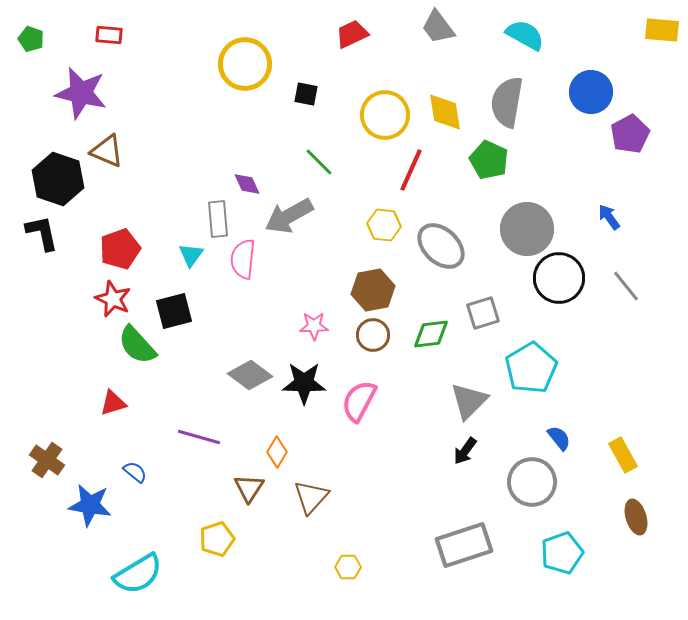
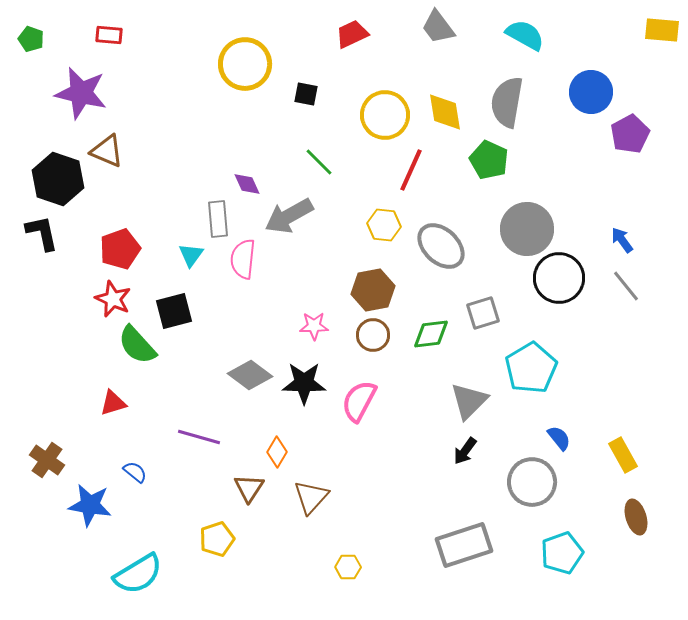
blue arrow at (609, 217): moved 13 px right, 23 px down
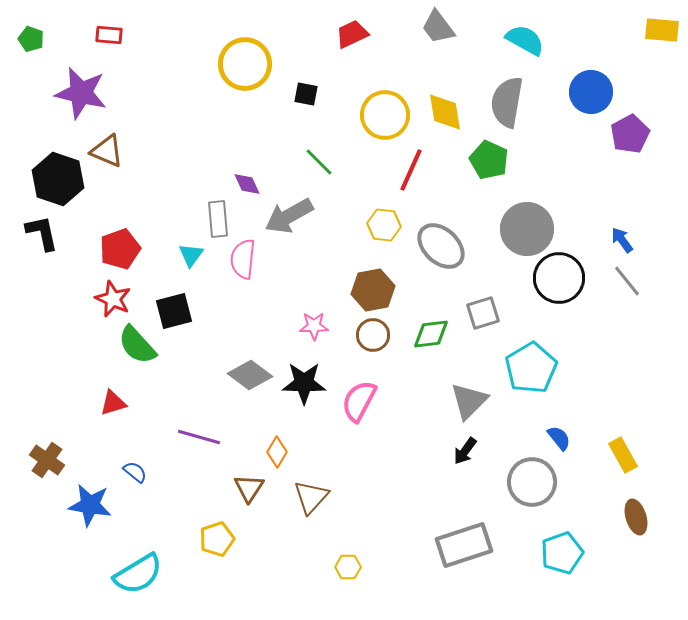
cyan semicircle at (525, 35): moved 5 px down
gray line at (626, 286): moved 1 px right, 5 px up
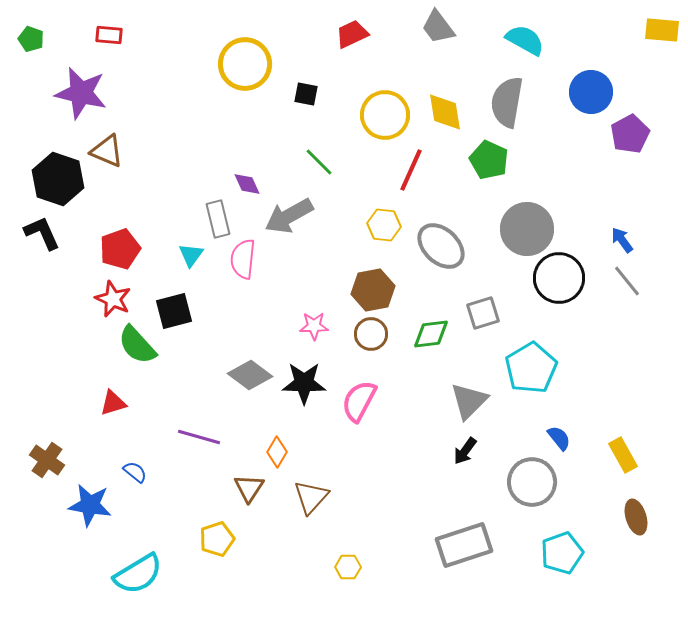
gray rectangle at (218, 219): rotated 9 degrees counterclockwise
black L-shape at (42, 233): rotated 12 degrees counterclockwise
brown circle at (373, 335): moved 2 px left, 1 px up
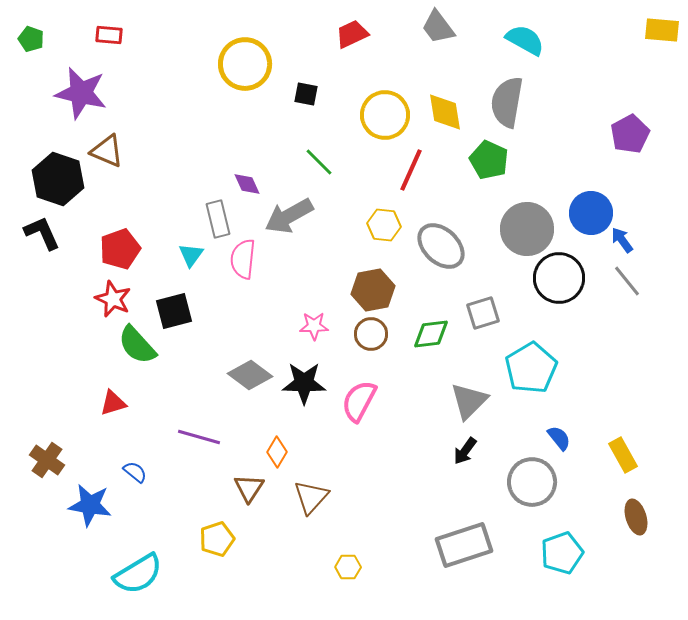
blue circle at (591, 92): moved 121 px down
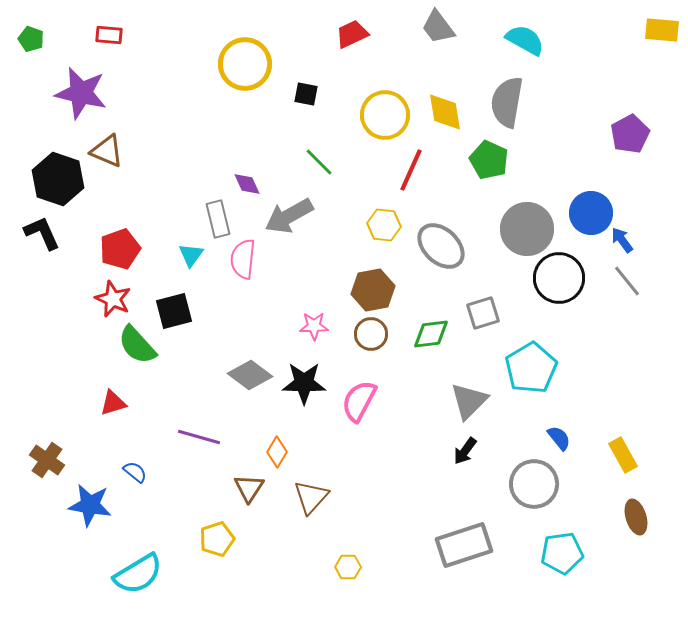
gray circle at (532, 482): moved 2 px right, 2 px down
cyan pentagon at (562, 553): rotated 12 degrees clockwise
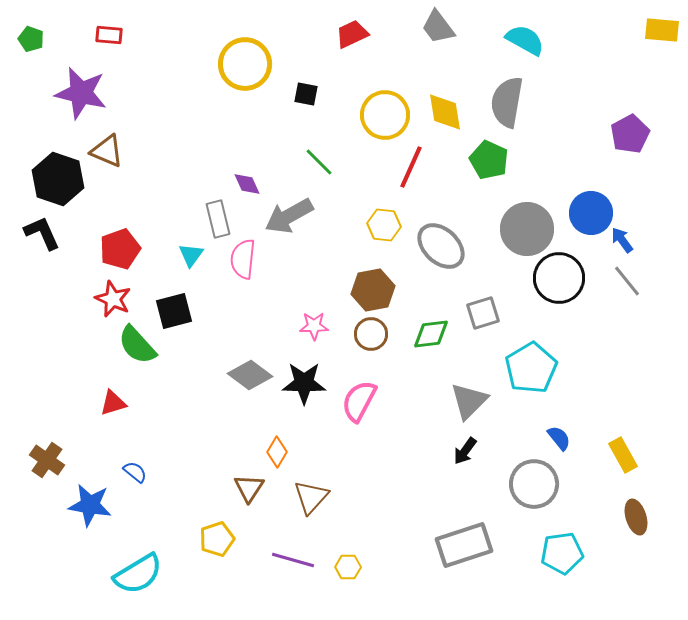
red line at (411, 170): moved 3 px up
purple line at (199, 437): moved 94 px right, 123 px down
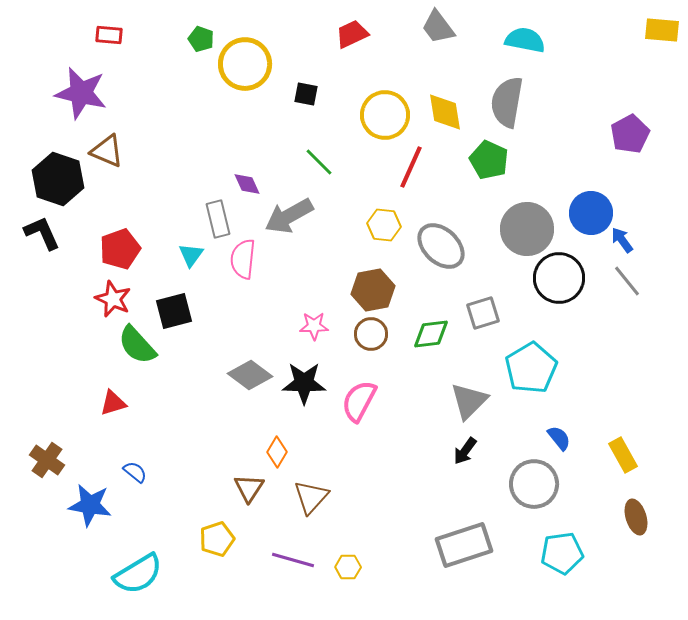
green pentagon at (31, 39): moved 170 px right
cyan semicircle at (525, 40): rotated 18 degrees counterclockwise
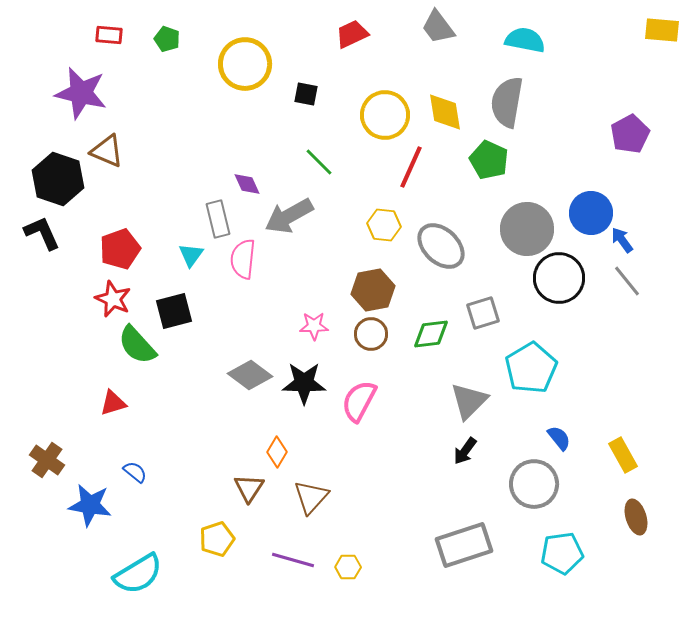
green pentagon at (201, 39): moved 34 px left
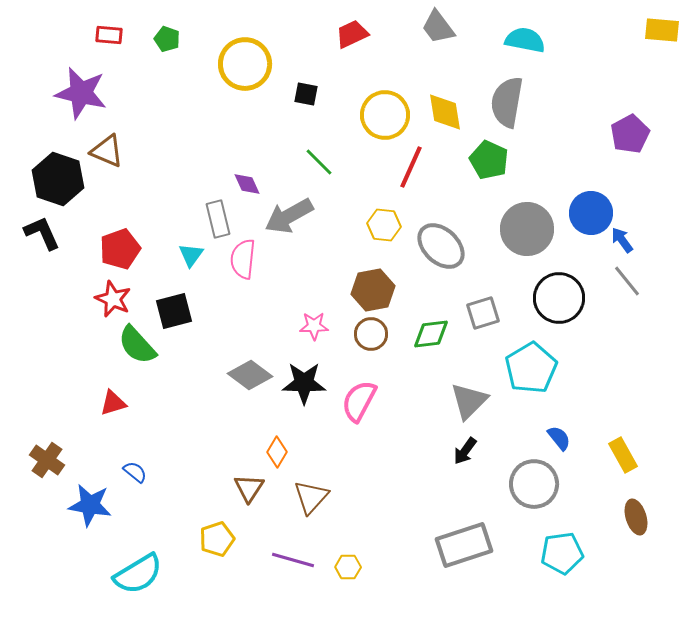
black circle at (559, 278): moved 20 px down
